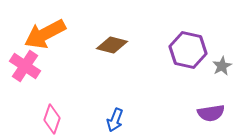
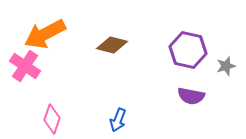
gray star: moved 4 px right; rotated 12 degrees clockwise
purple semicircle: moved 20 px left, 17 px up; rotated 20 degrees clockwise
blue arrow: moved 3 px right
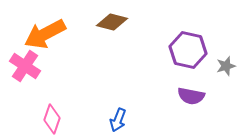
brown diamond: moved 23 px up
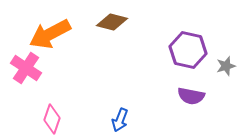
orange arrow: moved 5 px right
pink cross: moved 1 px right, 2 px down
blue arrow: moved 2 px right
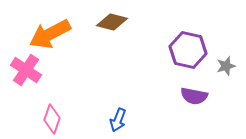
pink cross: moved 2 px down
purple semicircle: moved 3 px right
blue arrow: moved 2 px left
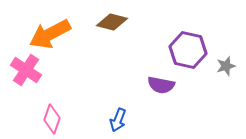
purple semicircle: moved 33 px left, 11 px up
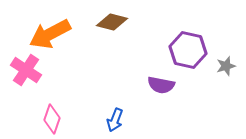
blue arrow: moved 3 px left
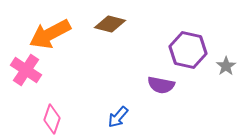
brown diamond: moved 2 px left, 2 px down
gray star: rotated 18 degrees counterclockwise
blue arrow: moved 3 px right, 3 px up; rotated 20 degrees clockwise
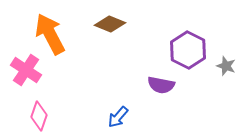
brown diamond: rotated 8 degrees clockwise
orange arrow: rotated 90 degrees clockwise
purple hexagon: rotated 15 degrees clockwise
gray star: rotated 18 degrees counterclockwise
pink diamond: moved 13 px left, 3 px up
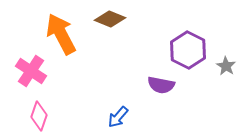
brown diamond: moved 5 px up
orange arrow: moved 11 px right
gray star: rotated 12 degrees clockwise
pink cross: moved 5 px right, 1 px down
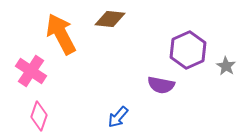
brown diamond: rotated 16 degrees counterclockwise
purple hexagon: rotated 9 degrees clockwise
